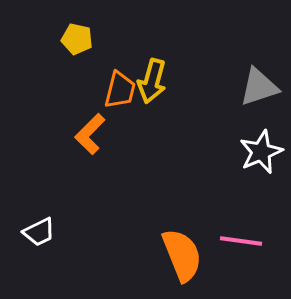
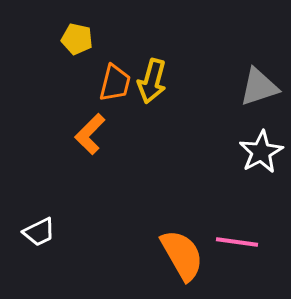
orange trapezoid: moved 5 px left, 7 px up
white star: rotated 6 degrees counterclockwise
pink line: moved 4 px left, 1 px down
orange semicircle: rotated 8 degrees counterclockwise
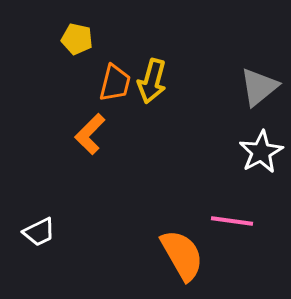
gray triangle: rotated 21 degrees counterclockwise
pink line: moved 5 px left, 21 px up
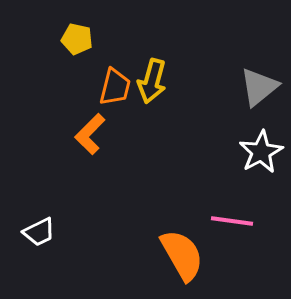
orange trapezoid: moved 4 px down
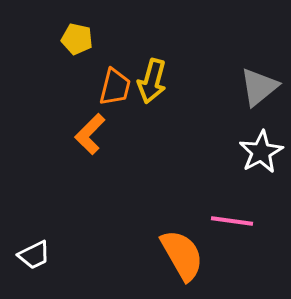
white trapezoid: moved 5 px left, 23 px down
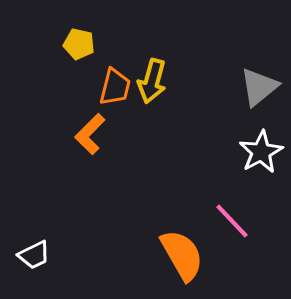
yellow pentagon: moved 2 px right, 5 px down
pink line: rotated 39 degrees clockwise
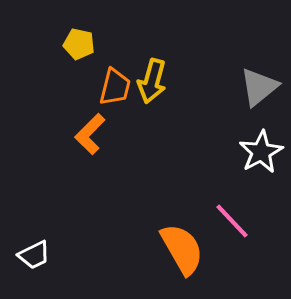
orange semicircle: moved 6 px up
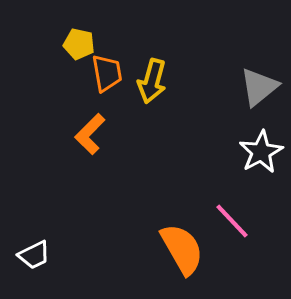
orange trapezoid: moved 8 px left, 14 px up; rotated 24 degrees counterclockwise
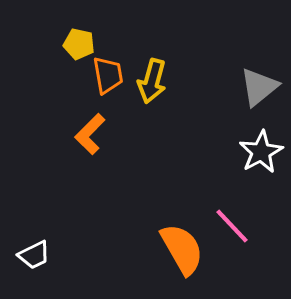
orange trapezoid: moved 1 px right, 2 px down
pink line: moved 5 px down
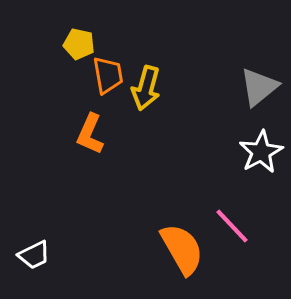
yellow arrow: moved 6 px left, 7 px down
orange L-shape: rotated 21 degrees counterclockwise
